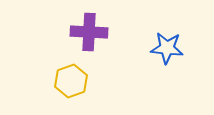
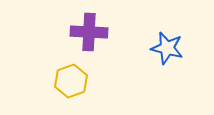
blue star: rotated 8 degrees clockwise
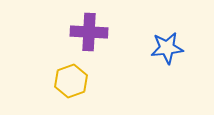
blue star: rotated 20 degrees counterclockwise
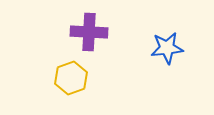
yellow hexagon: moved 3 px up
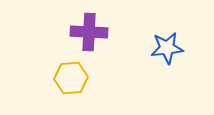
yellow hexagon: rotated 16 degrees clockwise
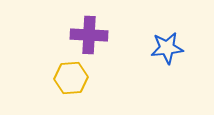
purple cross: moved 3 px down
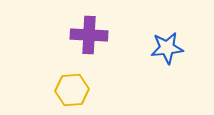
yellow hexagon: moved 1 px right, 12 px down
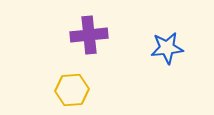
purple cross: rotated 9 degrees counterclockwise
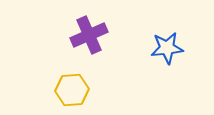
purple cross: rotated 18 degrees counterclockwise
